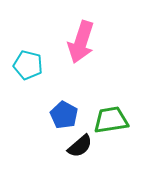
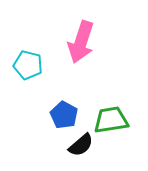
black semicircle: moved 1 px right, 1 px up
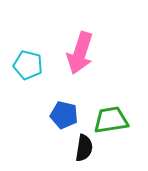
pink arrow: moved 1 px left, 11 px down
blue pentagon: rotated 16 degrees counterclockwise
black semicircle: moved 3 px right, 3 px down; rotated 40 degrees counterclockwise
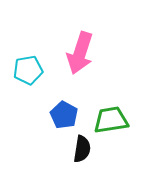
cyan pentagon: moved 5 px down; rotated 24 degrees counterclockwise
blue pentagon: rotated 16 degrees clockwise
black semicircle: moved 2 px left, 1 px down
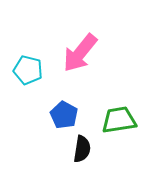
pink arrow: rotated 21 degrees clockwise
cyan pentagon: rotated 24 degrees clockwise
green trapezoid: moved 8 px right
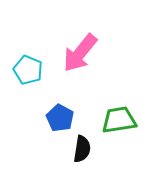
cyan pentagon: rotated 8 degrees clockwise
blue pentagon: moved 4 px left, 3 px down
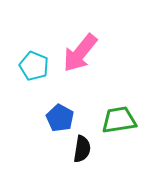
cyan pentagon: moved 6 px right, 4 px up
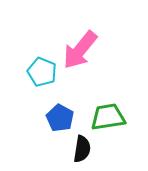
pink arrow: moved 3 px up
cyan pentagon: moved 8 px right, 6 px down
green trapezoid: moved 11 px left, 3 px up
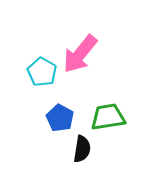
pink arrow: moved 4 px down
cyan pentagon: rotated 8 degrees clockwise
